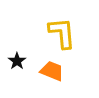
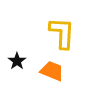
yellow L-shape: rotated 8 degrees clockwise
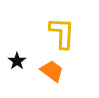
orange trapezoid: rotated 15 degrees clockwise
